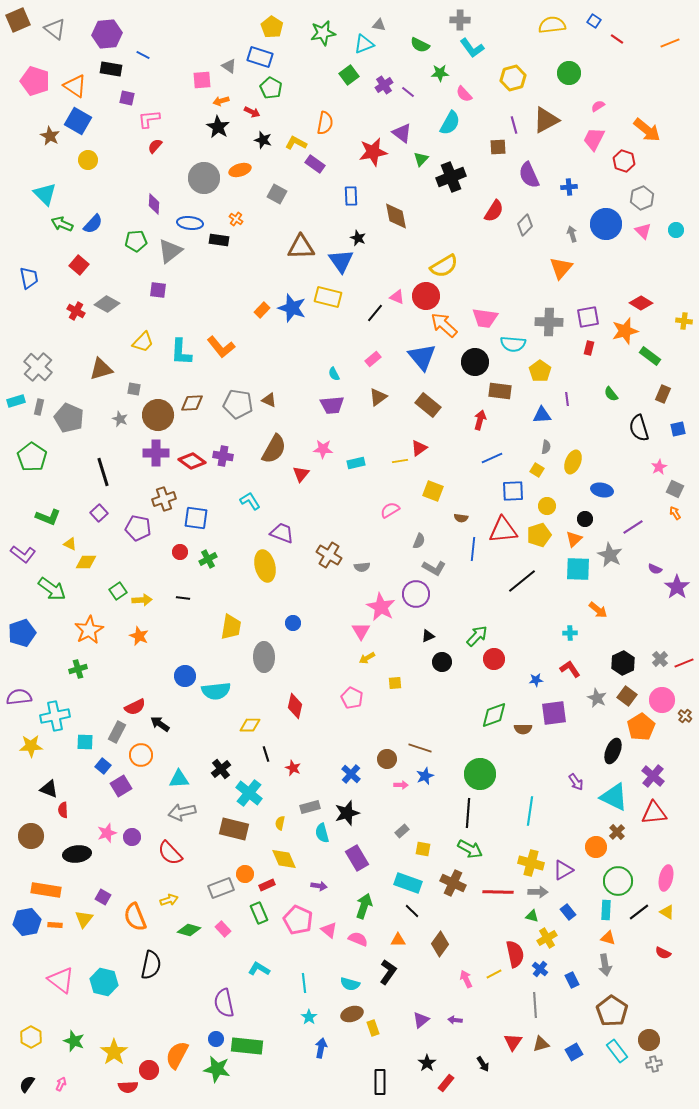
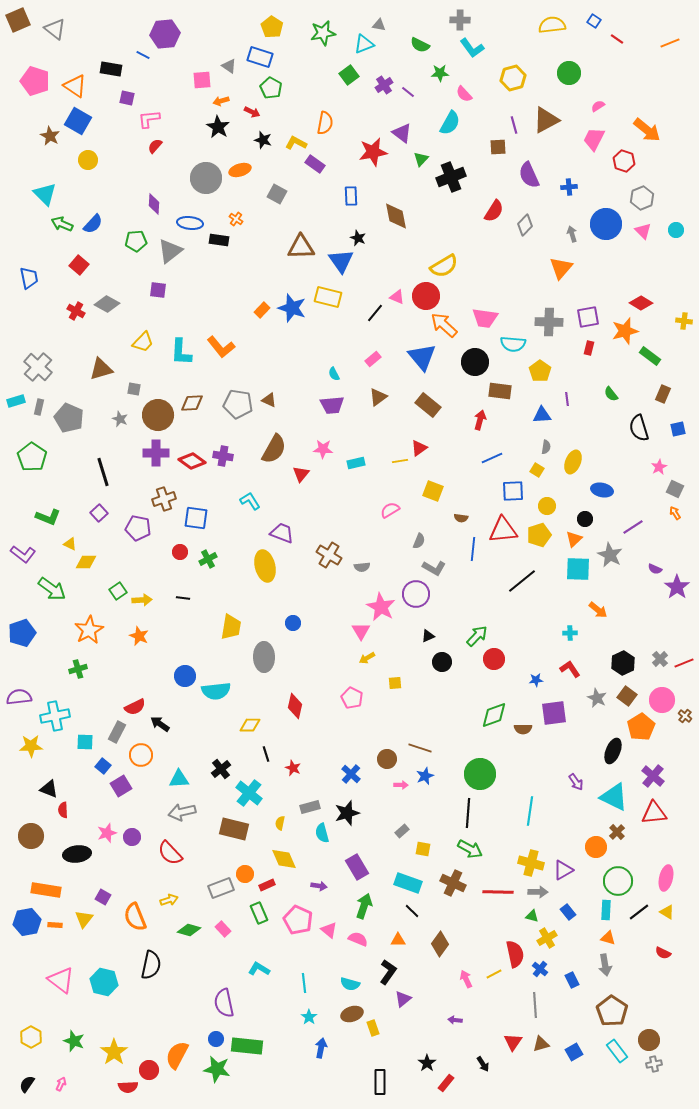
purple hexagon at (107, 34): moved 58 px right
gray circle at (204, 178): moved 2 px right
purple rectangle at (357, 858): moved 9 px down
purple triangle at (421, 1020): moved 18 px left, 21 px up
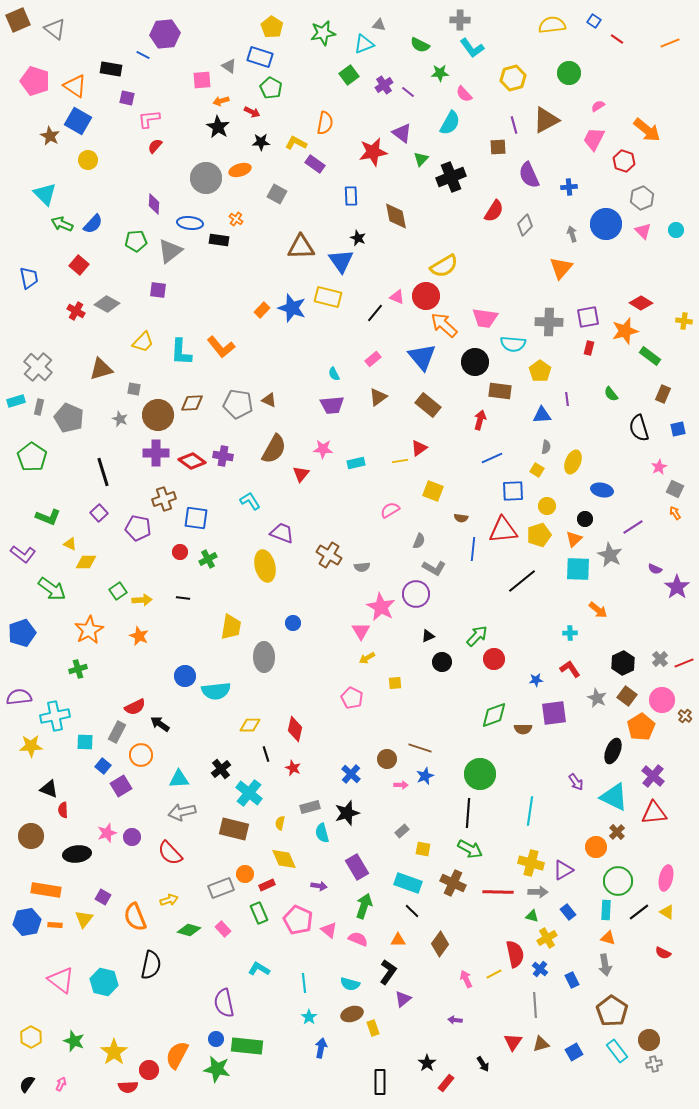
black star at (263, 140): moved 2 px left, 2 px down; rotated 18 degrees counterclockwise
red diamond at (295, 706): moved 23 px down
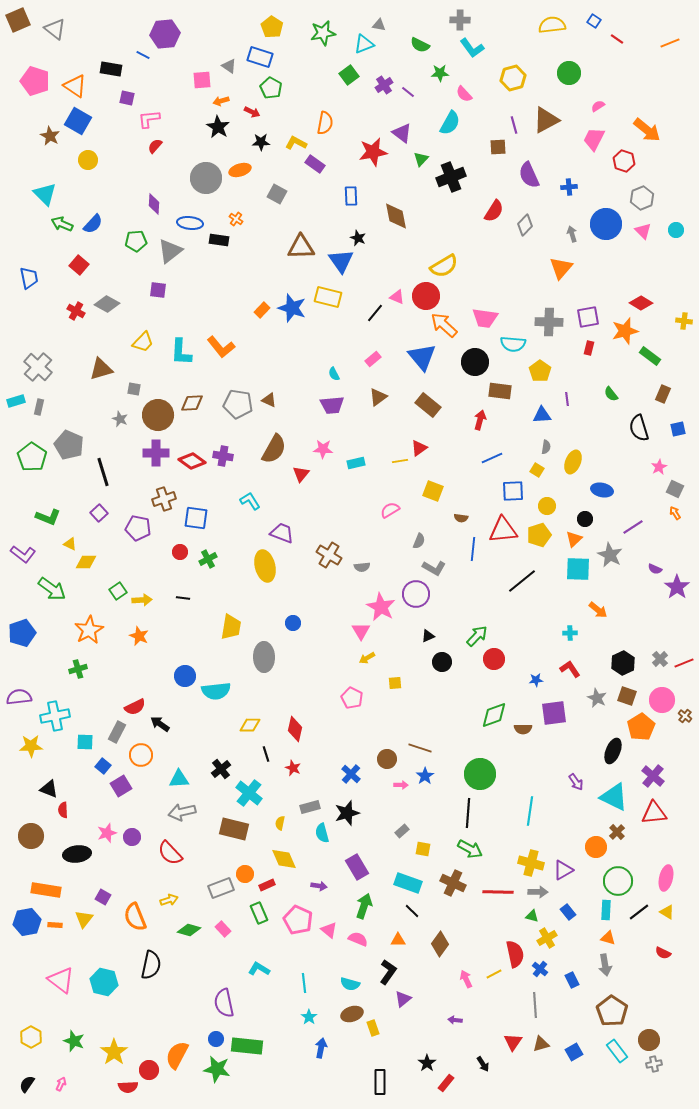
gray pentagon at (69, 418): moved 27 px down
brown square at (627, 696): rotated 18 degrees counterclockwise
blue star at (425, 776): rotated 12 degrees counterclockwise
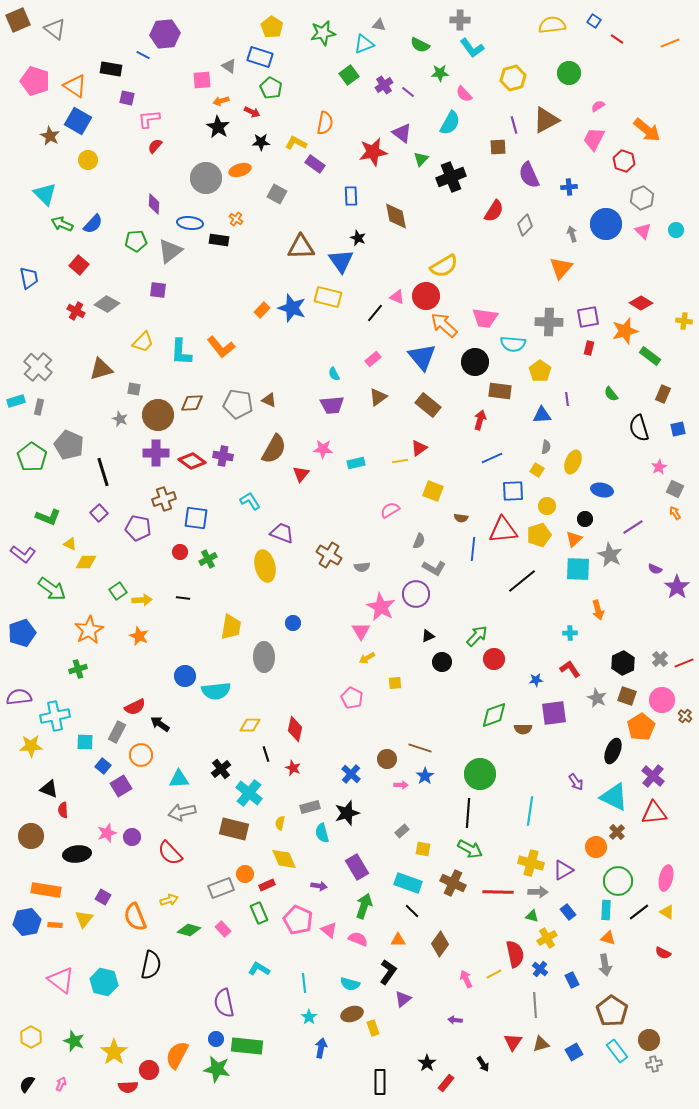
orange arrow at (598, 610): rotated 36 degrees clockwise
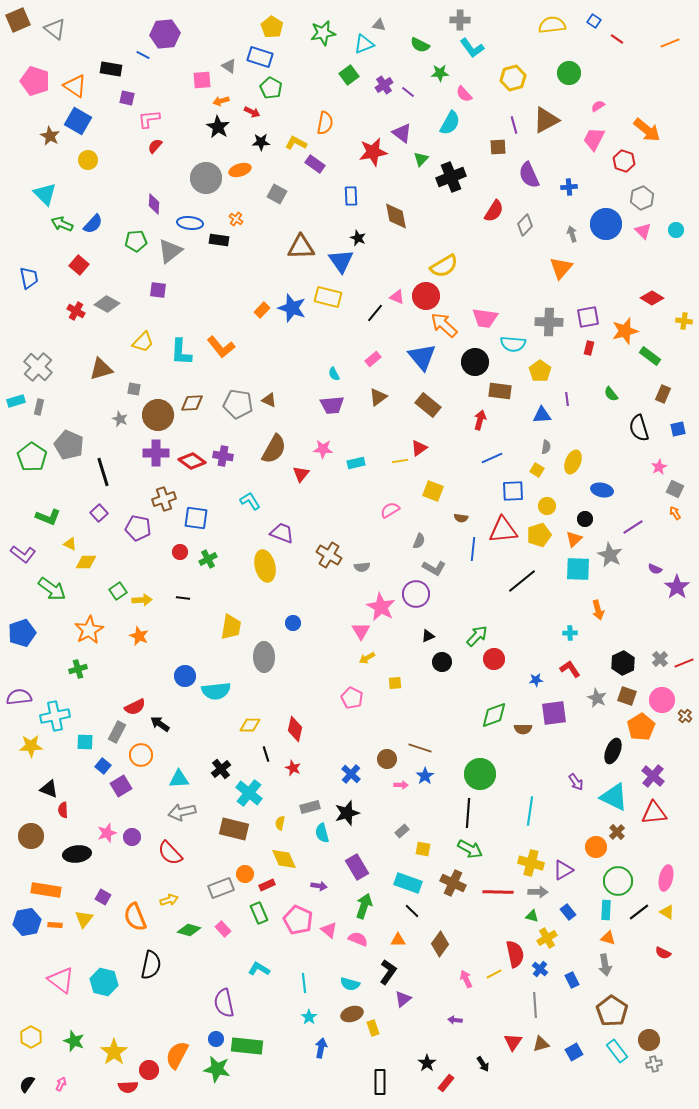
red diamond at (641, 303): moved 11 px right, 5 px up
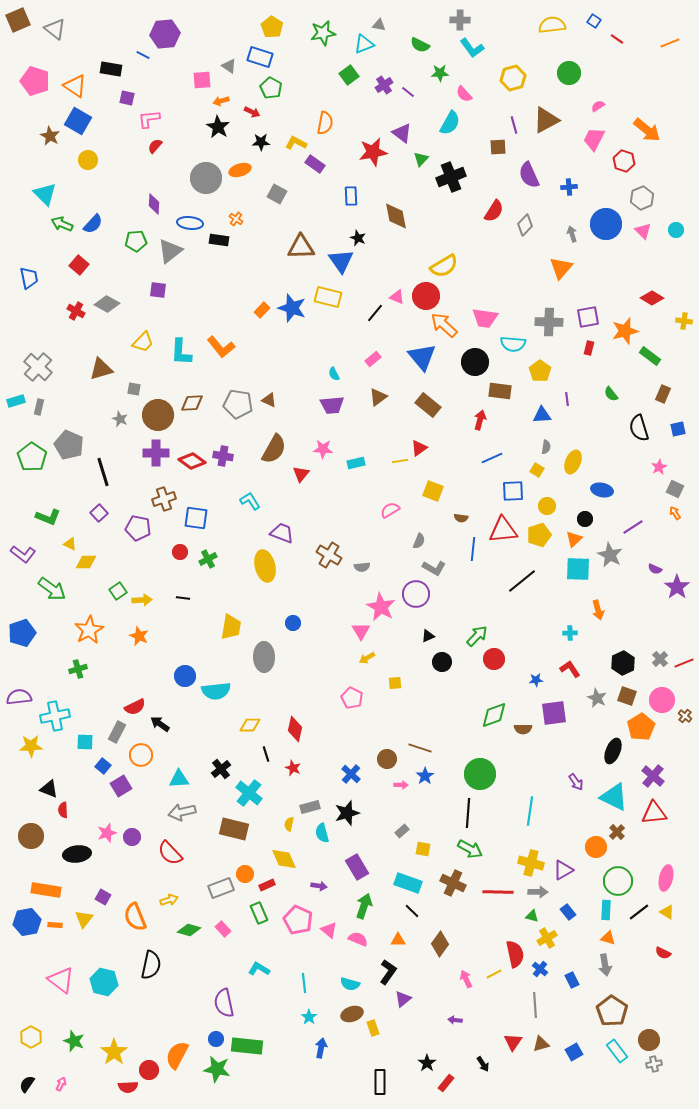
yellow semicircle at (280, 823): moved 9 px right, 1 px down
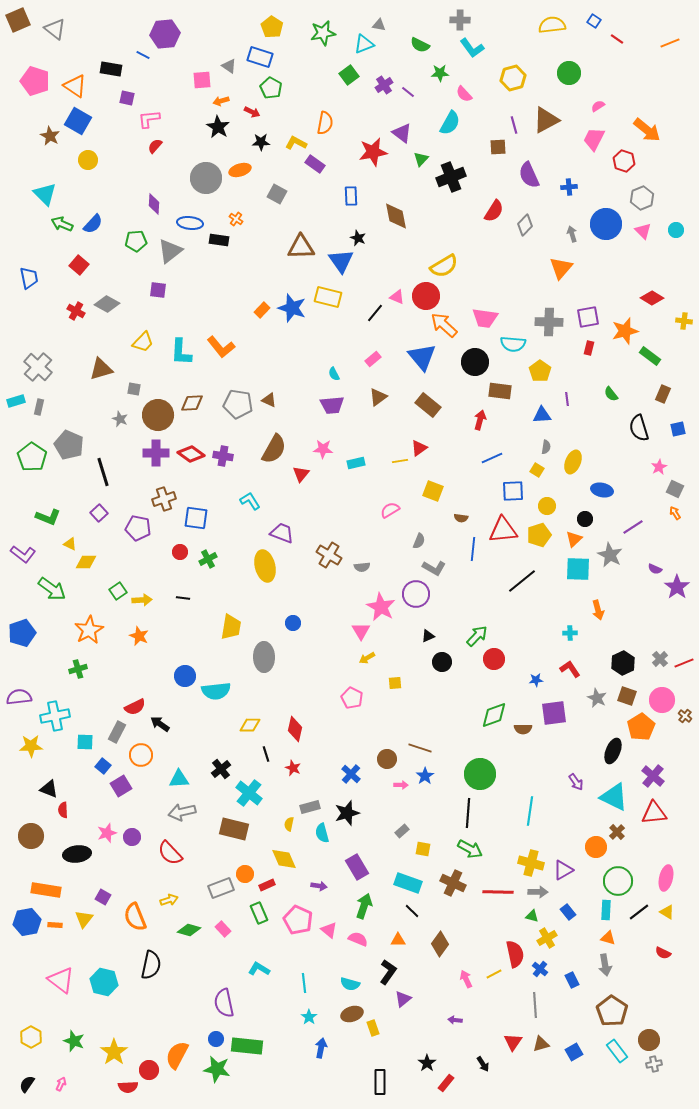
red diamond at (192, 461): moved 1 px left, 7 px up
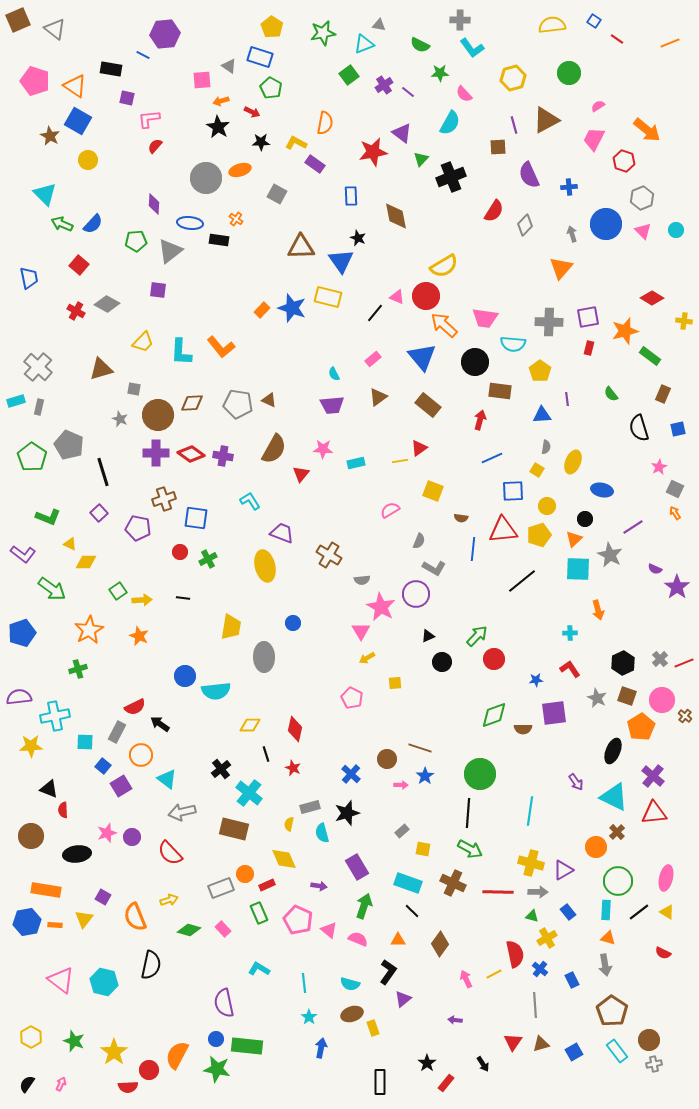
gray semicircle at (362, 567): moved 13 px down
cyan triangle at (179, 779): moved 12 px left; rotated 40 degrees clockwise
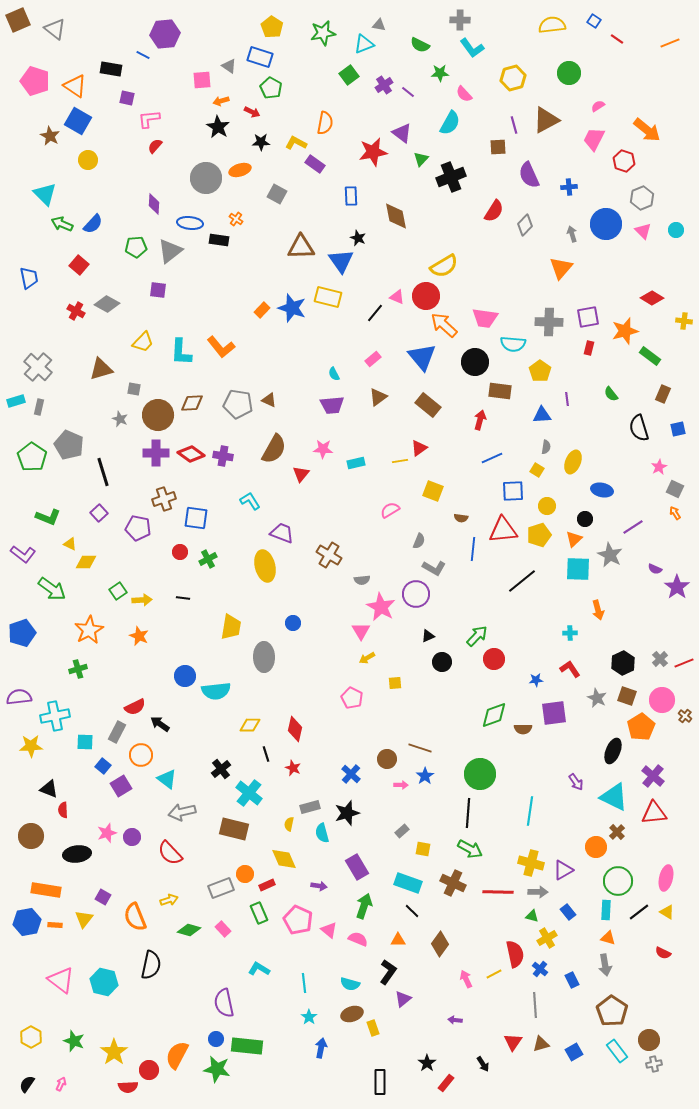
green pentagon at (136, 241): moved 6 px down
